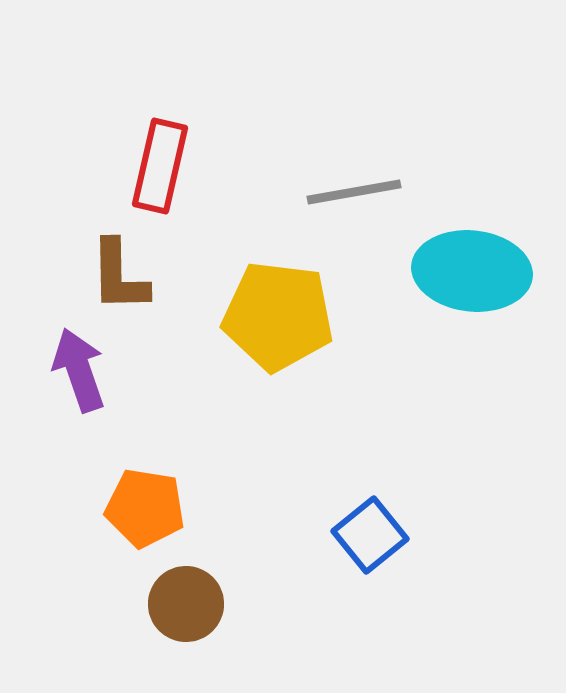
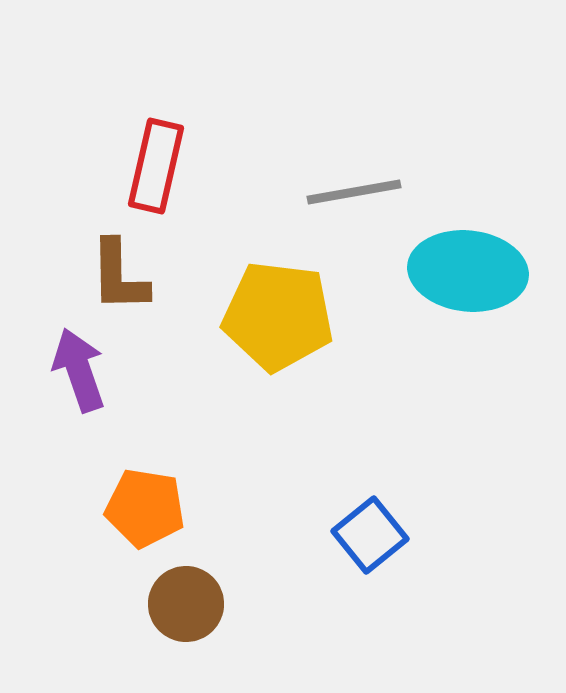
red rectangle: moved 4 px left
cyan ellipse: moved 4 px left
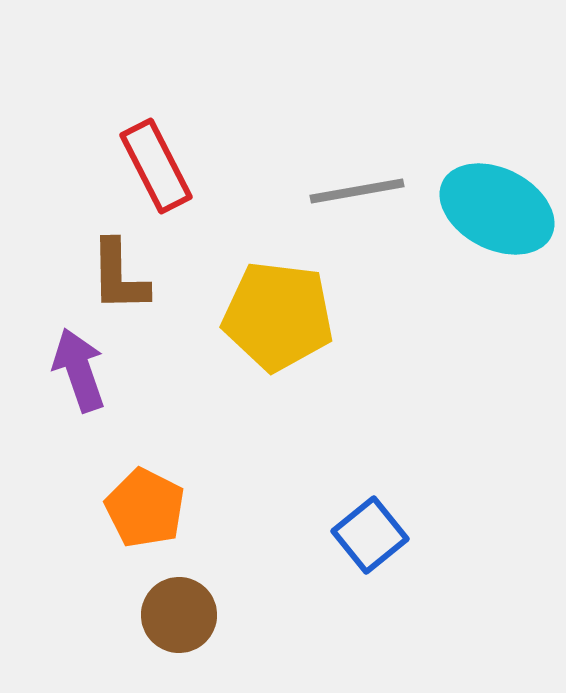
red rectangle: rotated 40 degrees counterclockwise
gray line: moved 3 px right, 1 px up
cyan ellipse: moved 29 px right, 62 px up; rotated 21 degrees clockwise
orange pentagon: rotated 18 degrees clockwise
brown circle: moved 7 px left, 11 px down
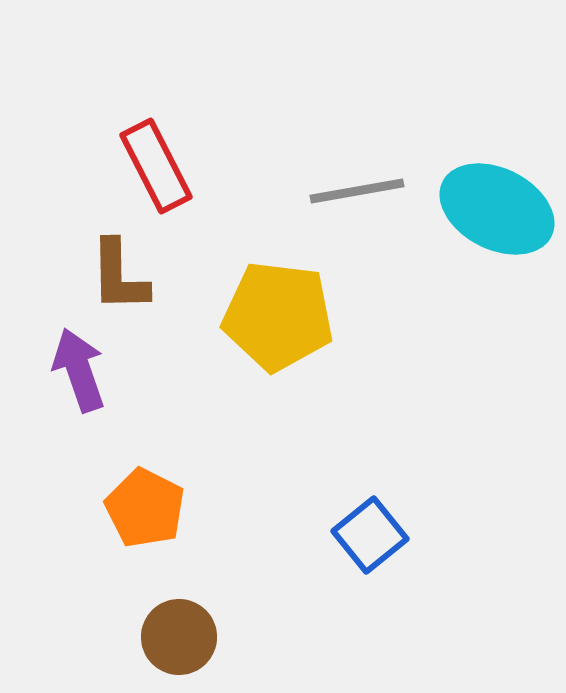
brown circle: moved 22 px down
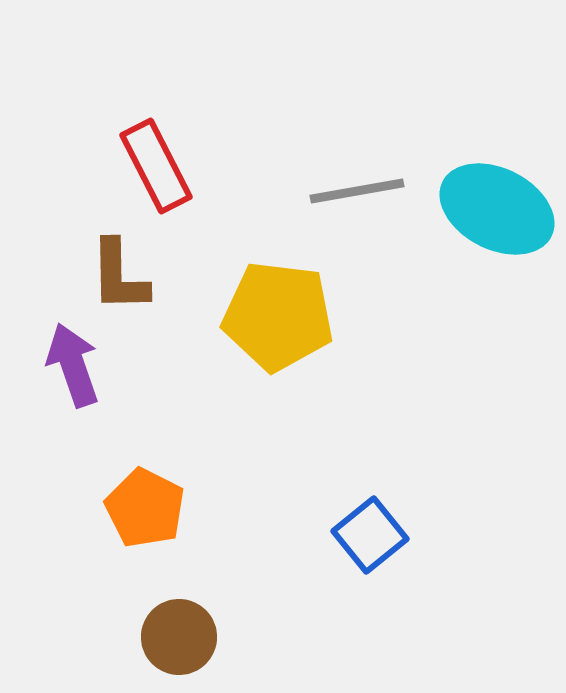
purple arrow: moved 6 px left, 5 px up
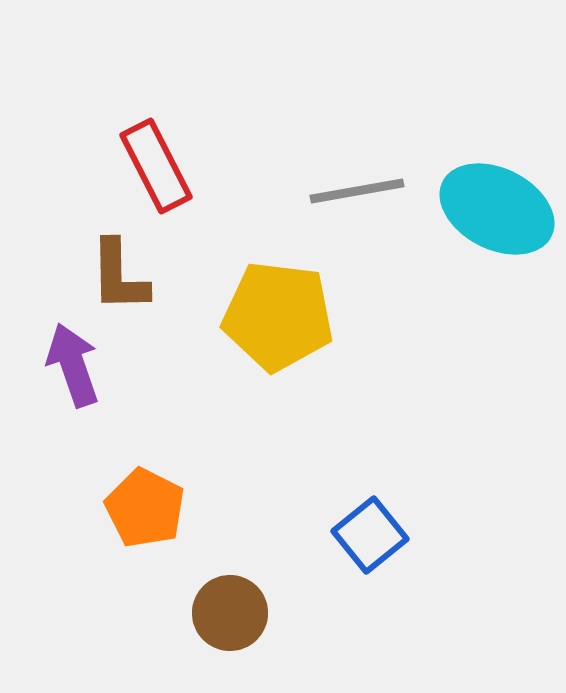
brown circle: moved 51 px right, 24 px up
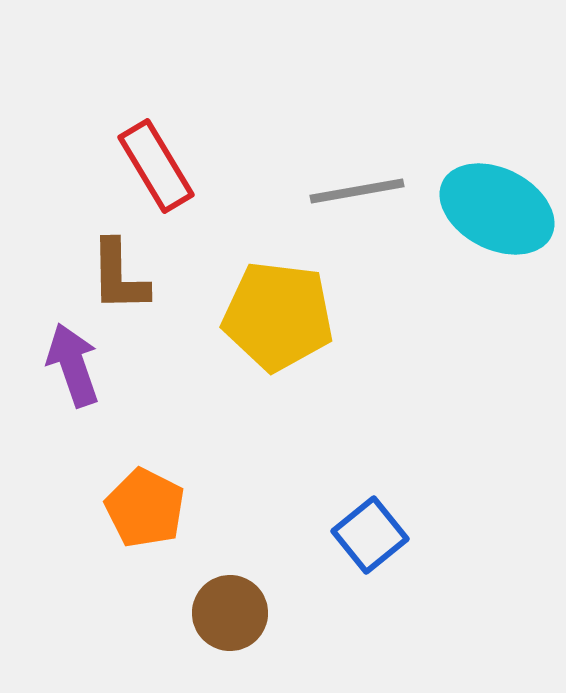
red rectangle: rotated 4 degrees counterclockwise
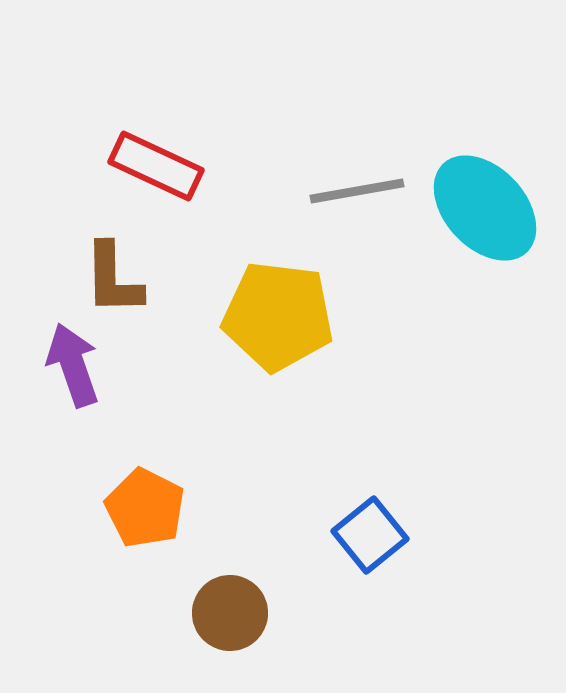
red rectangle: rotated 34 degrees counterclockwise
cyan ellipse: moved 12 px left, 1 px up; rotated 20 degrees clockwise
brown L-shape: moved 6 px left, 3 px down
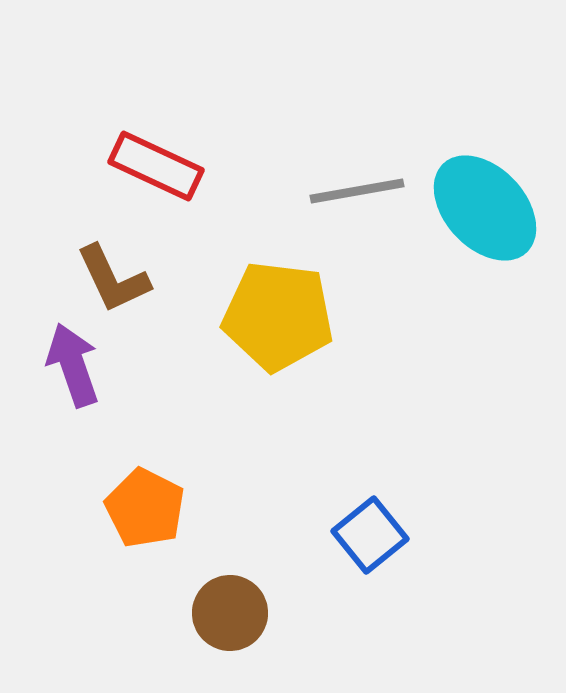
brown L-shape: rotated 24 degrees counterclockwise
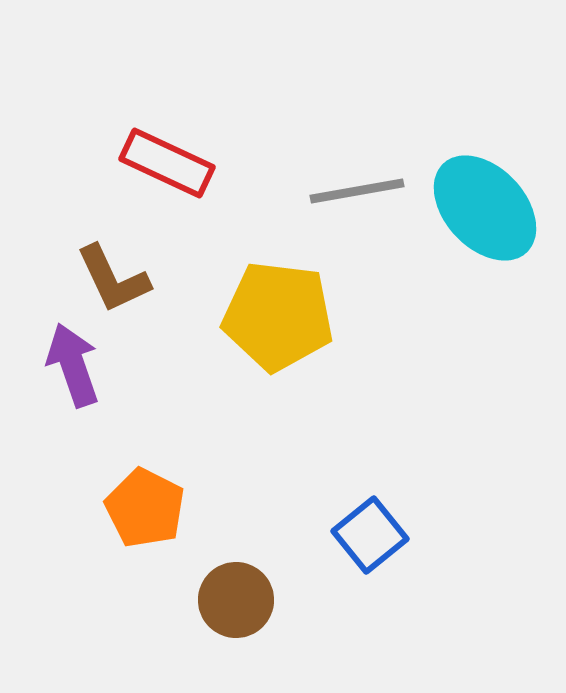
red rectangle: moved 11 px right, 3 px up
brown circle: moved 6 px right, 13 px up
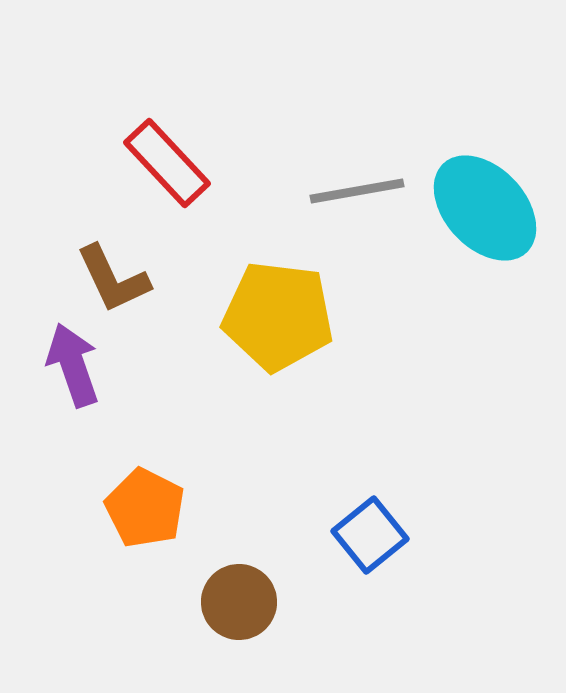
red rectangle: rotated 22 degrees clockwise
brown circle: moved 3 px right, 2 px down
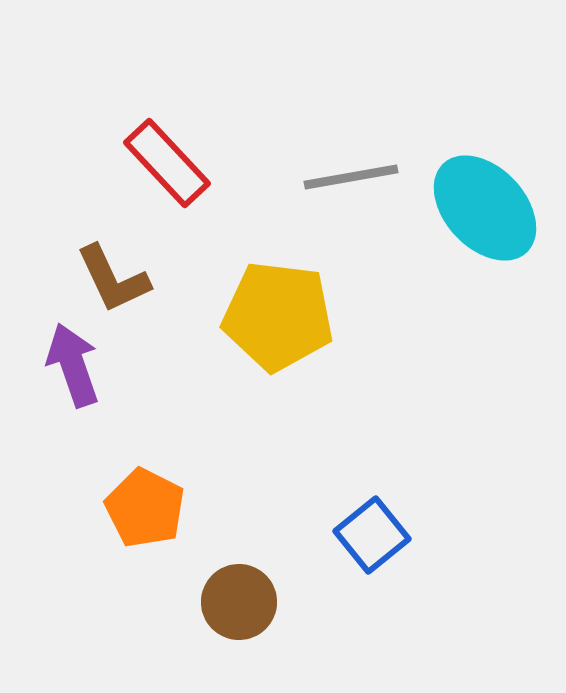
gray line: moved 6 px left, 14 px up
blue square: moved 2 px right
